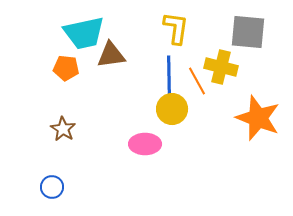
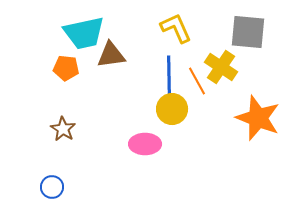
yellow L-shape: rotated 32 degrees counterclockwise
yellow cross: rotated 20 degrees clockwise
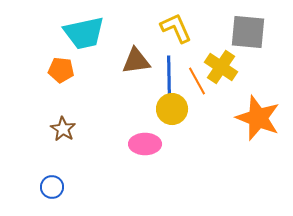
brown triangle: moved 25 px right, 6 px down
orange pentagon: moved 5 px left, 2 px down
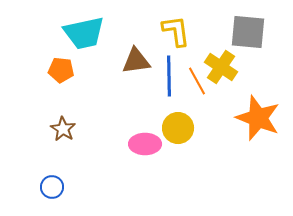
yellow L-shape: moved 3 px down; rotated 16 degrees clockwise
yellow circle: moved 6 px right, 19 px down
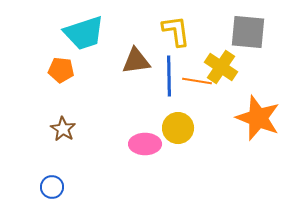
cyan trapezoid: rotated 6 degrees counterclockwise
orange line: rotated 52 degrees counterclockwise
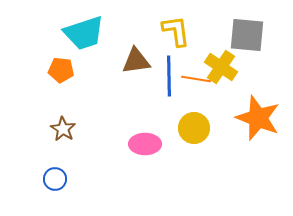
gray square: moved 1 px left, 3 px down
orange line: moved 1 px left, 2 px up
yellow circle: moved 16 px right
blue circle: moved 3 px right, 8 px up
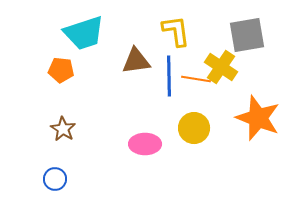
gray square: rotated 15 degrees counterclockwise
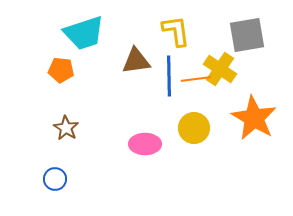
yellow cross: moved 1 px left, 2 px down
orange line: rotated 16 degrees counterclockwise
orange star: moved 4 px left; rotated 9 degrees clockwise
brown star: moved 3 px right, 1 px up
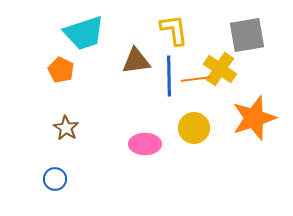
yellow L-shape: moved 2 px left, 1 px up
orange pentagon: rotated 20 degrees clockwise
orange star: rotated 24 degrees clockwise
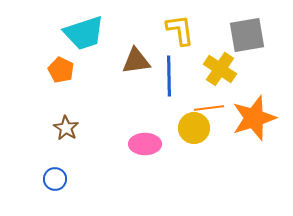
yellow L-shape: moved 6 px right
orange line: moved 13 px right, 29 px down
